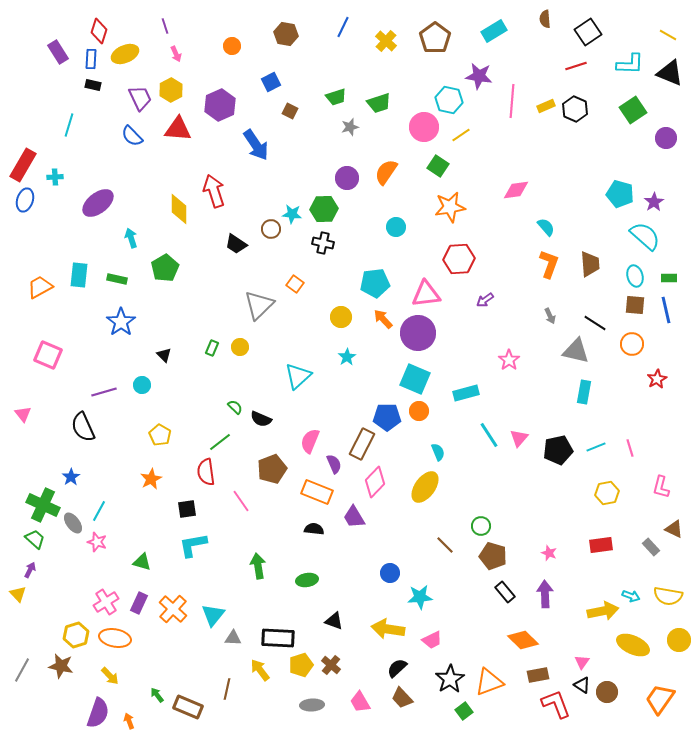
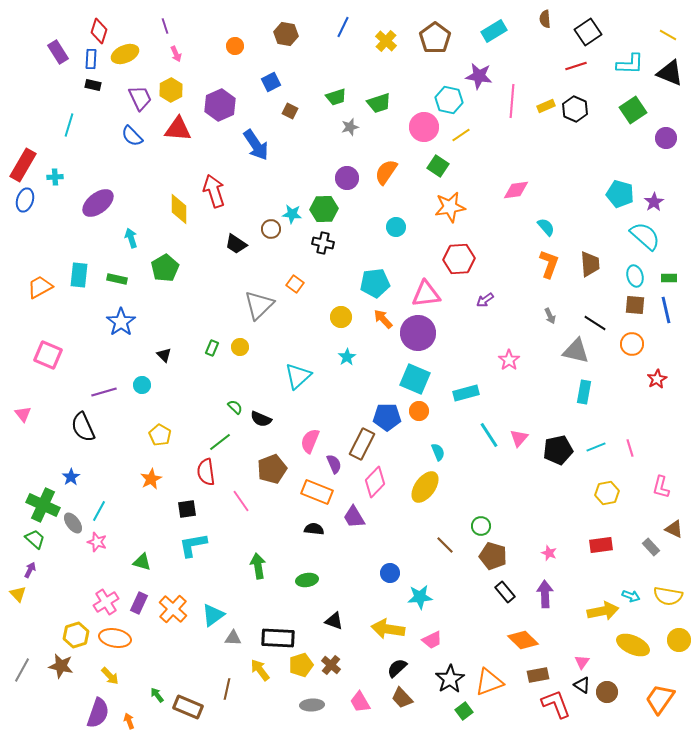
orange circle at (232, 46): moved 3 px right
cyan triangle at (213, 615): rotated 15 degrees clockwise
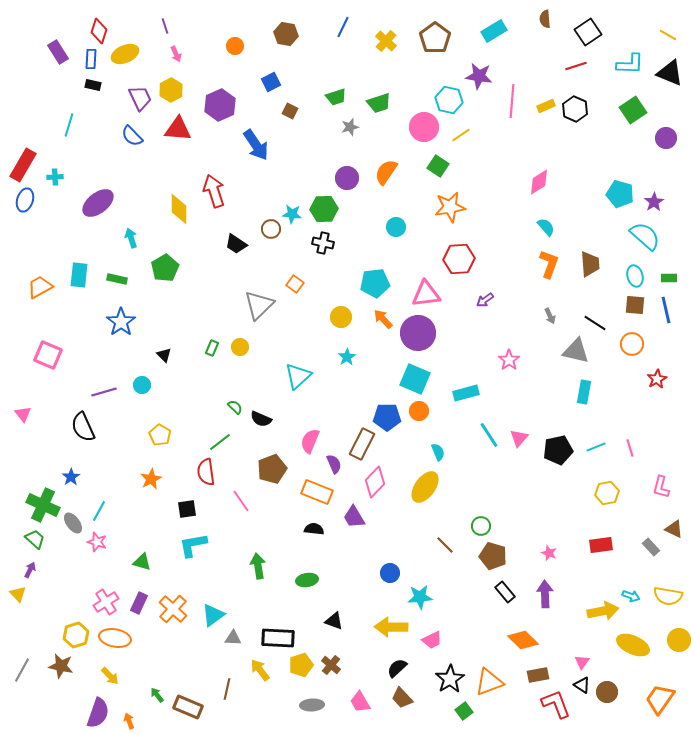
pink diamond at (516, 190): moved 23 px right, 8 px up; rotated 24 degrees counterclockwise
yellow arrow at (388, 629): moved 3 px right, 2 px up; rotated 8 degrees counterclockwise
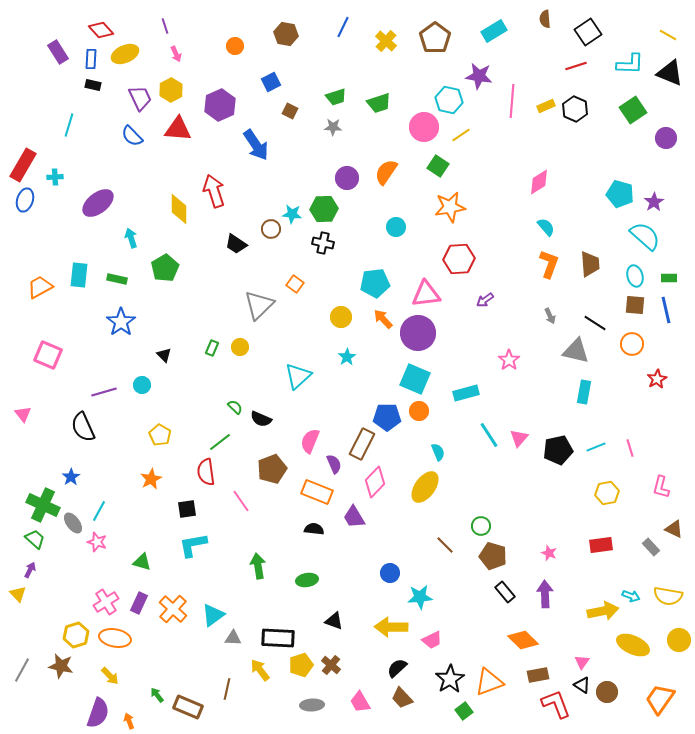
red diamond at (99, 31): moved 2 px right, 1 px up; rotated 60 degrees counterclockwise
gray star at (350, 127): moved 17 px left; rotated 18 degrees clockwise
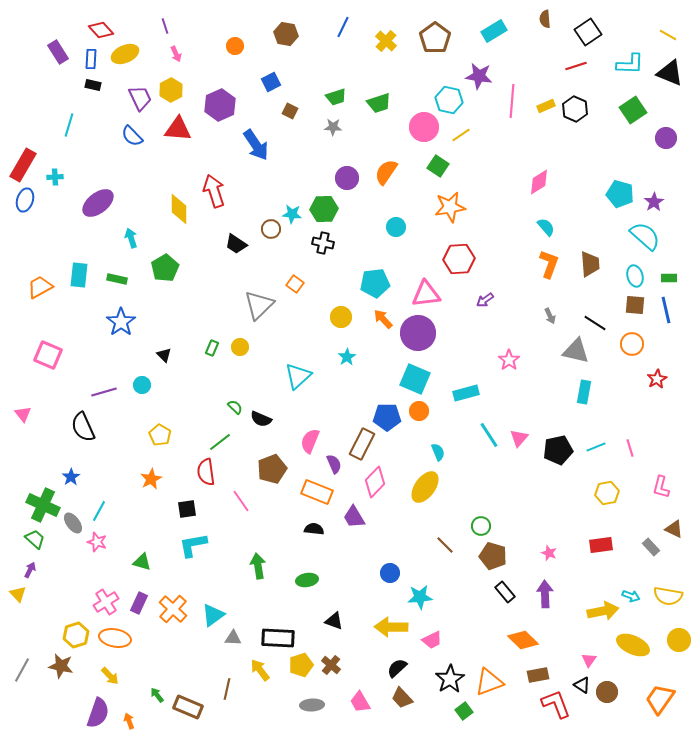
pink triangle at (582, 662): moved 7 px right, 2 px up
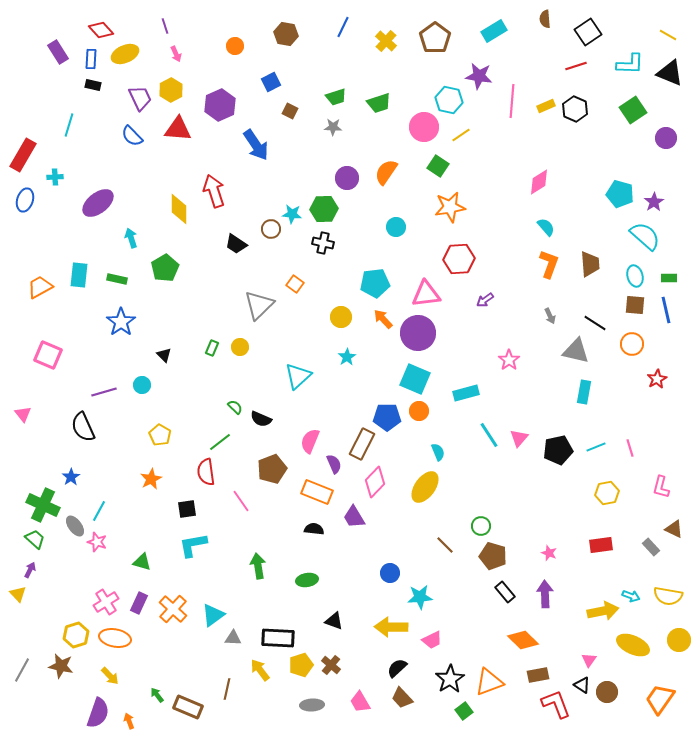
red rectangle at (23, 165): moved 10 px up
gray ellipse at (73, 523): moved 2 px right, 3 px down
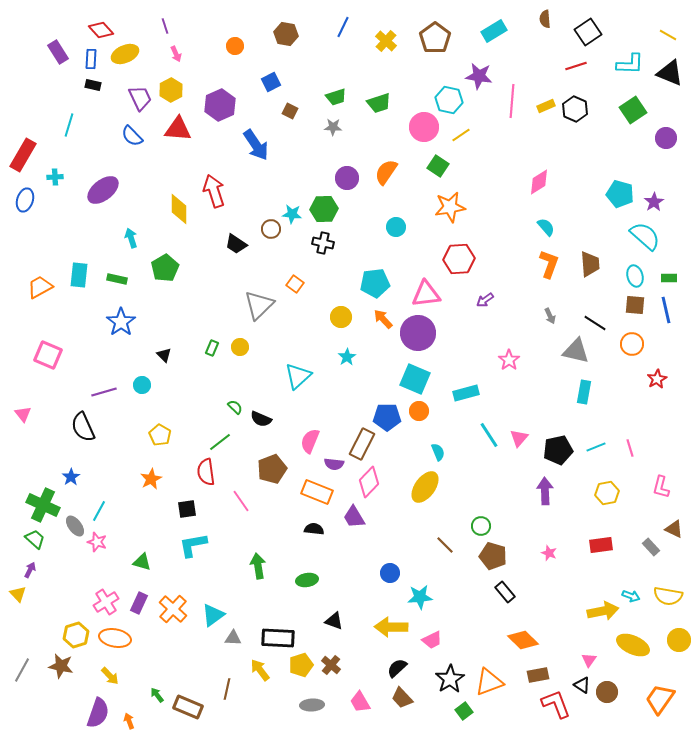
purple ellipse at (98, 203): moved 5 px right, 13 px up
purple semicircle at (334, 464): rotated 120 degrees clockwise
pink diamond at (375, 482): moved 6 px left
purple arrow at (545, 594): moved 103 px up
